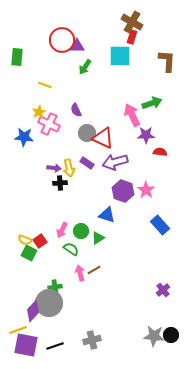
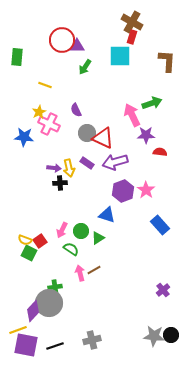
purple hexagon at (123, 191): rotated 20 degrees clockwise
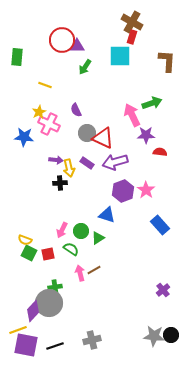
purple arrow at (54, 168): moved 2 px right, 8 px up
red square at (40, 241): moved 8 px right, 13 px down; rotated 24 degrees clockwise
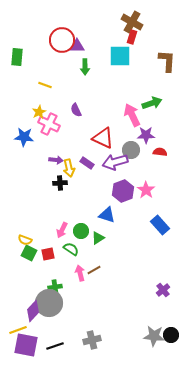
green arrow at (85, 67): rotated 35 degrees counterclockwise
gray circle at (87, 133): moved 44 px right, 17 px down
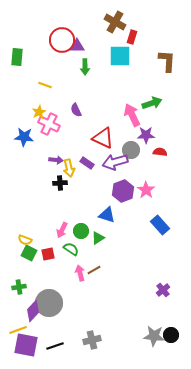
brown cross at (132, 22): moved 17 px left
green cross at (55, 287): moved 36 px left
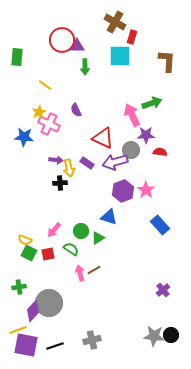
yellow line at (45, 85): rotated 16 degrees clockwise
blue triangle at (107, 215): moved 2 px right, 2 px down
pink arrow at (62, 230): moved 8 px left; rotated 14 degrees clockwise
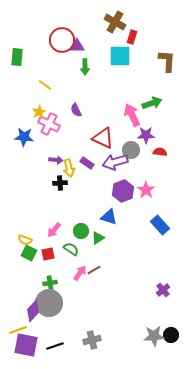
pink arrow at (80, 273): rotated 49 degrees clockwise
green cross at (19, 287): moved 31 px right, 4 px up
gray star at (154, 336): rotated 10 degrees counterclockwise
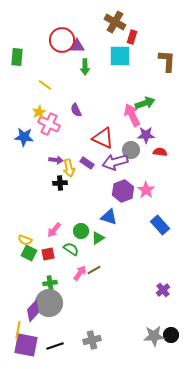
green arrow at (152, 103): moved 7 px left
yellow line at (18, 330): rotated 60 degrees counterclockwise
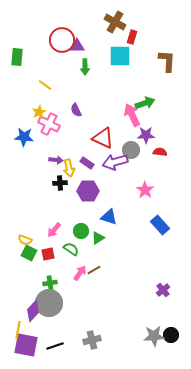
pink star at (146, 190): moved 1 px left
purple hexagon at (123, 191): moved 35 px left; rotated 20 degrees clockwise
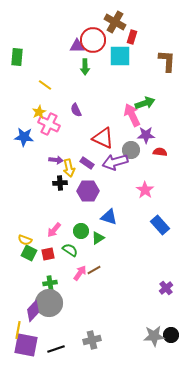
red circle at (62, 40): moved 31 px right
green semicircle at (71, 249): moved 1 px left, 1 px down
purple cross at (163, 290): moved 3 px right, 2 px up
black line at (55, 346): moved 1 px right, 3 px down
